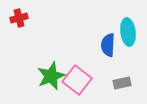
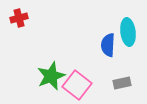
pink square: moved 5 px down
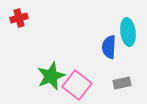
blue semicircle: moved 1 px right, 2 px down
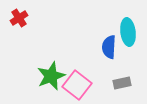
red cross: rotated 18 degrees counterclockwise
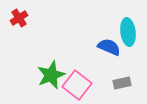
blue semicircle: rotated 110 degrees clockwise
green star: moved 1 px up
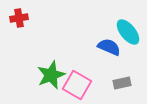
red cross: rotated 24 degrees clockwise
cyan ellipse: rotated 32 degrees counterclockwise
pink square: rotated 8 degrees counterclockwise
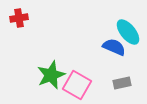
blue semicircle: moved 5 px right
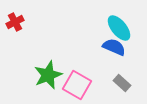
red cross: moved 4 px left, 4 px down; rotated 18 degrees counterclockwise
cyan ellipse: moved 9 px left, 4 px up
green star: moved 3 px left
gray rectangle: rotated 54 degrees clockwise
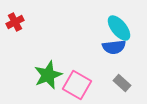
blue semicircle: rotated 150 degrees clockwise
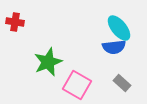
red cross: rotated 36 degrees clockwise
green star: moved 13 px up
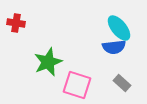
red cross: moved 1 px right, 1 px down
pink square: rotated 12 degrees counterclockwise
